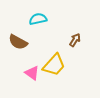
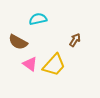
pink triangle: moved 2 px left, 9 px up
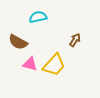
cyan semicircle: moved 2 px up
pink triangle: rotated 21 degrees counterclockwise
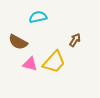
yellow trapezoid: moved 3 px up
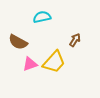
cyan semicircle: moved 4 px right
pink triangle: rotated 35 degrees counterclockwise
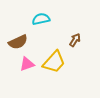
cyan semicircle: moved 1 px left, 2 px down
brown semicircle: rotated 54 degrees counterclockwise
pink triangle: moved 3 px left
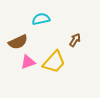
pink triangle: moved 1 px right, 2 px up
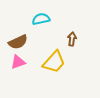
brown arrow: moved 3 px left, 1 px up; rotated 24 degrees counterclockwise
pink triangle: moved 10 px left
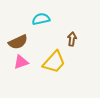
pink triangle: moved 3 px right
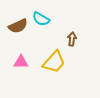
cyan semicircle: rotated 138 degrees counterclockwise
brown semicircle: moved 16 px up
pink triangle: rotated 21 degrees clockwise
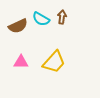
brown arrow: moved 10 px left, 22 px up
